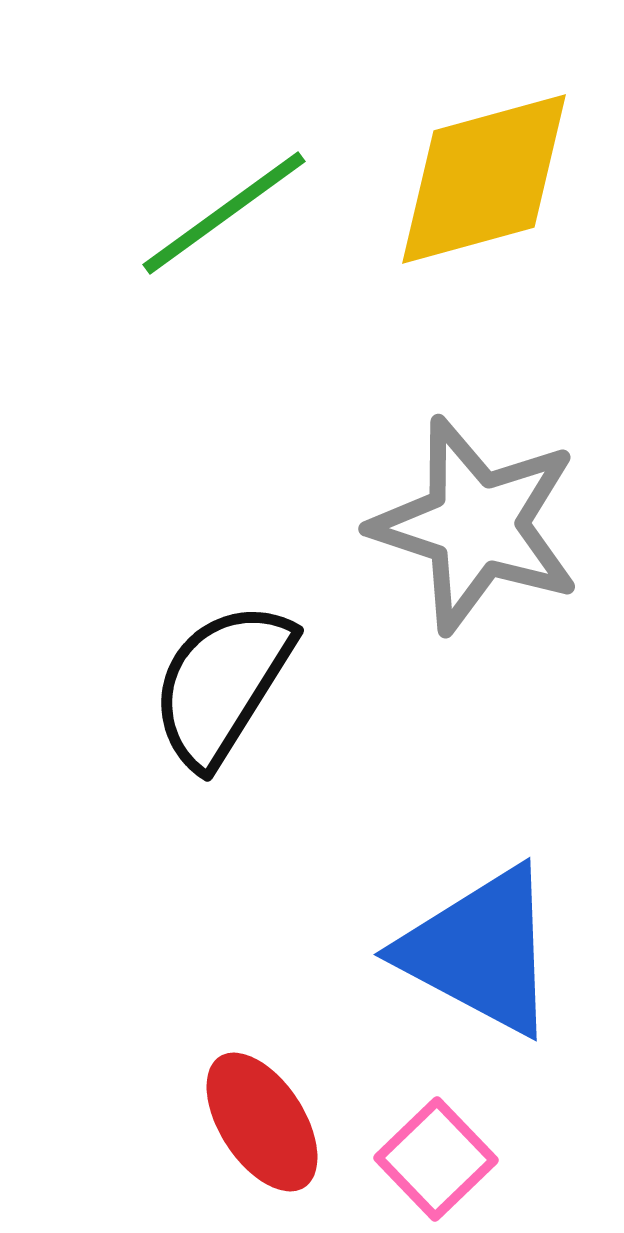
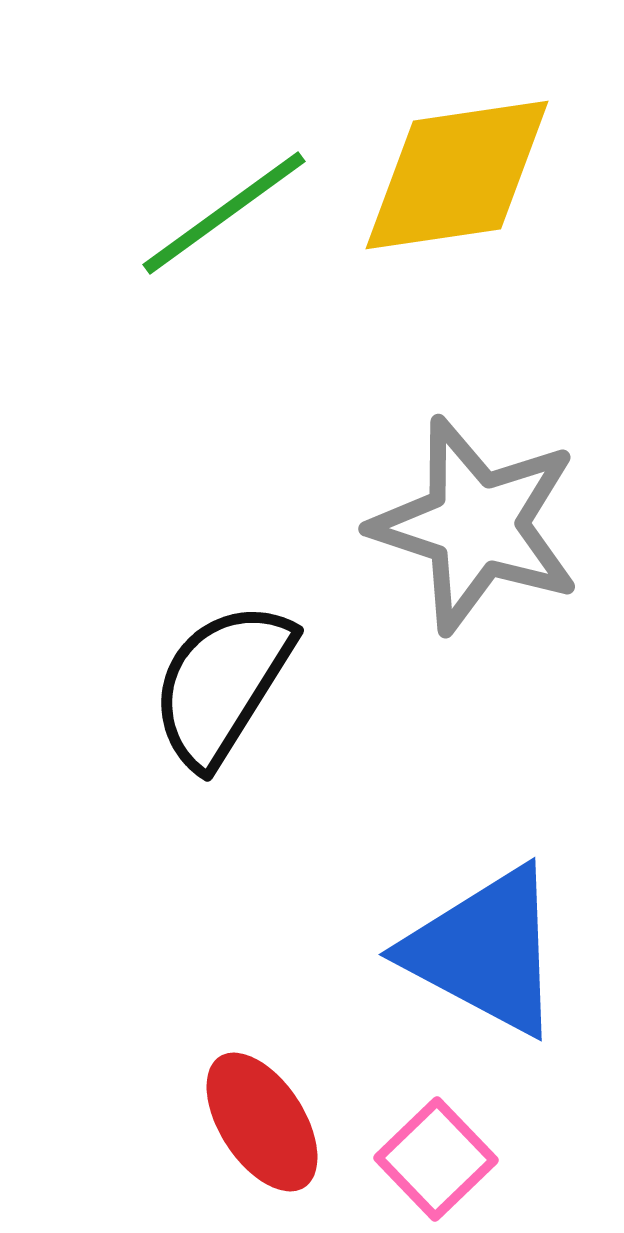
yellow diamond: moved 27 px left, 4 px up; rotated 7 degrees clockwise
blue triangle: moved 5 px right
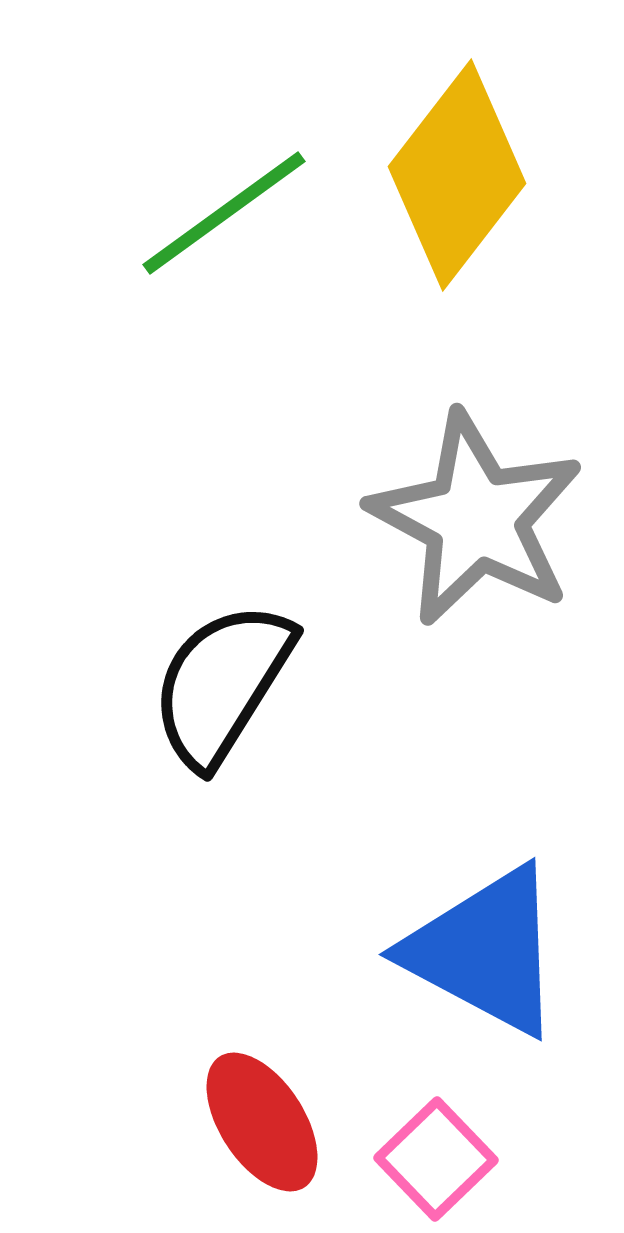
yellow diamond: rotated 44 degrees counterclockwise
gray star: moved 6 px up; rotated 10 degrees clockwise
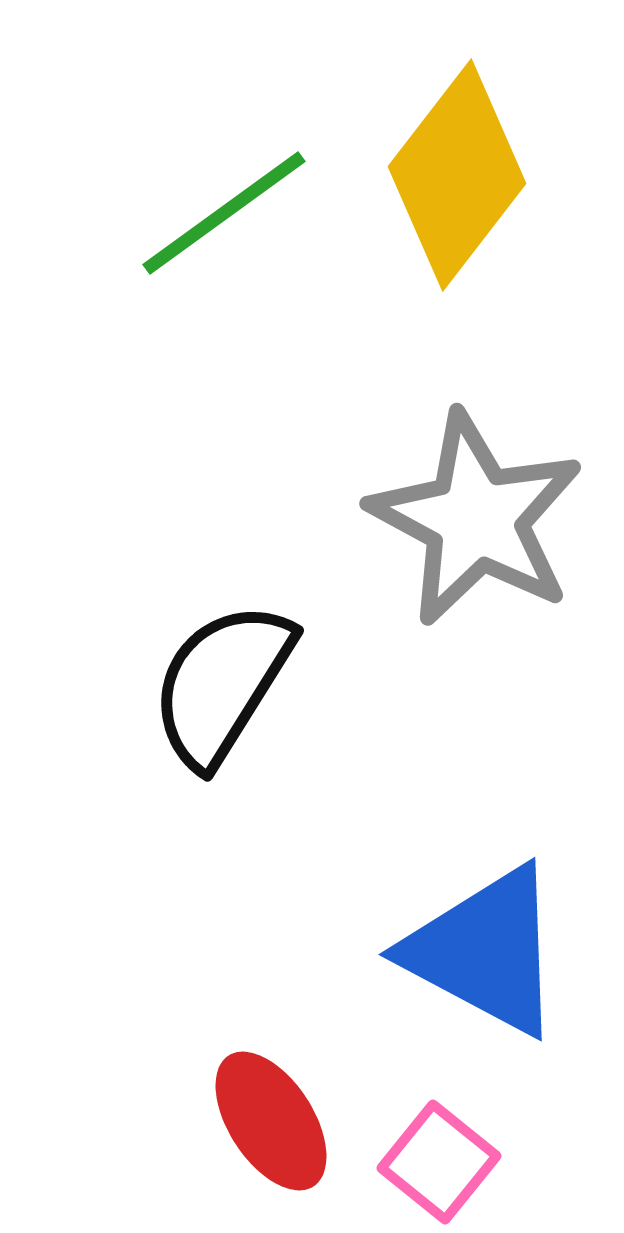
red ellipse: moved 9 px right, 1 px up
pink square: moved 3 px right, 3 px down; rotated 7 degrees counterclockwise
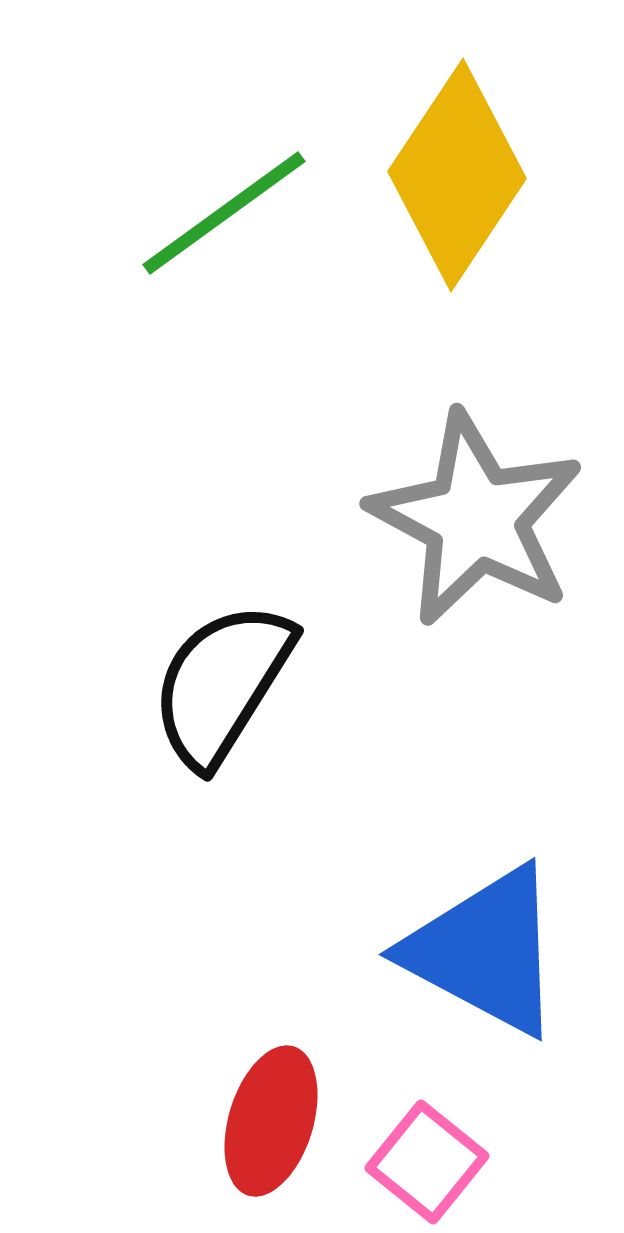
yellow diamond: rotated 4 degrees counterclockwise
red ellipse: rotated 50 degrees clockwise
pink square: moved 12 px left
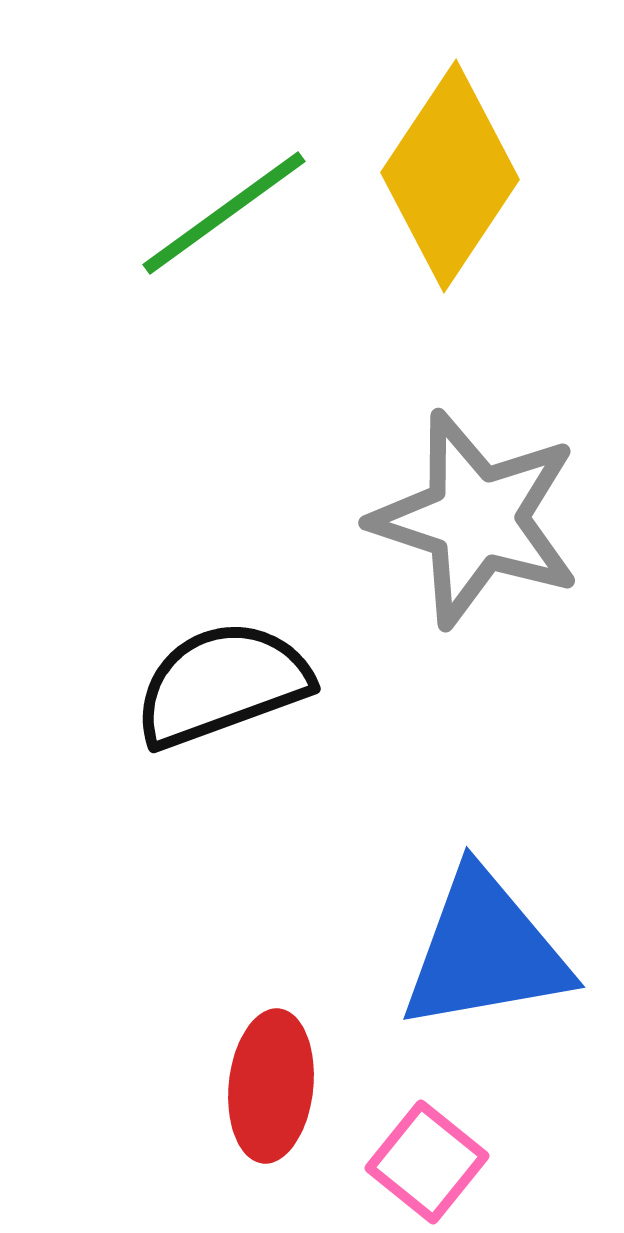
yellow diamond: moved 7 px left, 1 px down
gray star: rotated 10 degrees counterclockwise
black semicircle: rotated 38 degrees clockwise
blue triangle: rotated 38 degrees counterclockwise
red ellipse: moved 35 px up; rotated 11 degrees counterclockwise
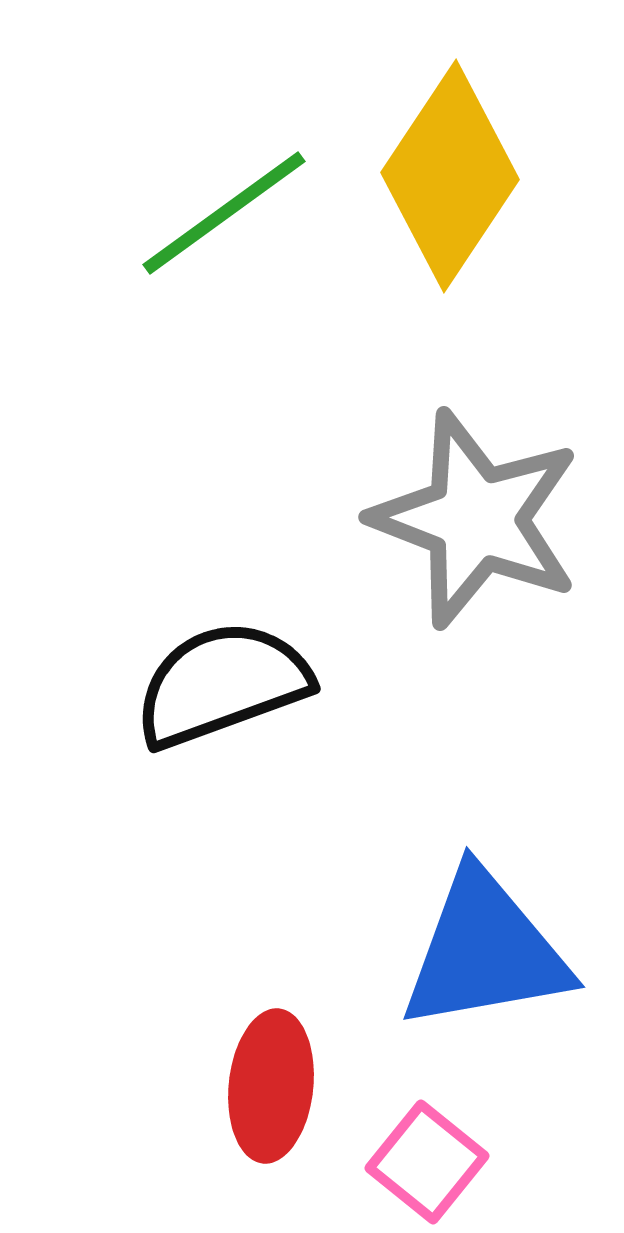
gray star: rotated 3 degrees clockwise
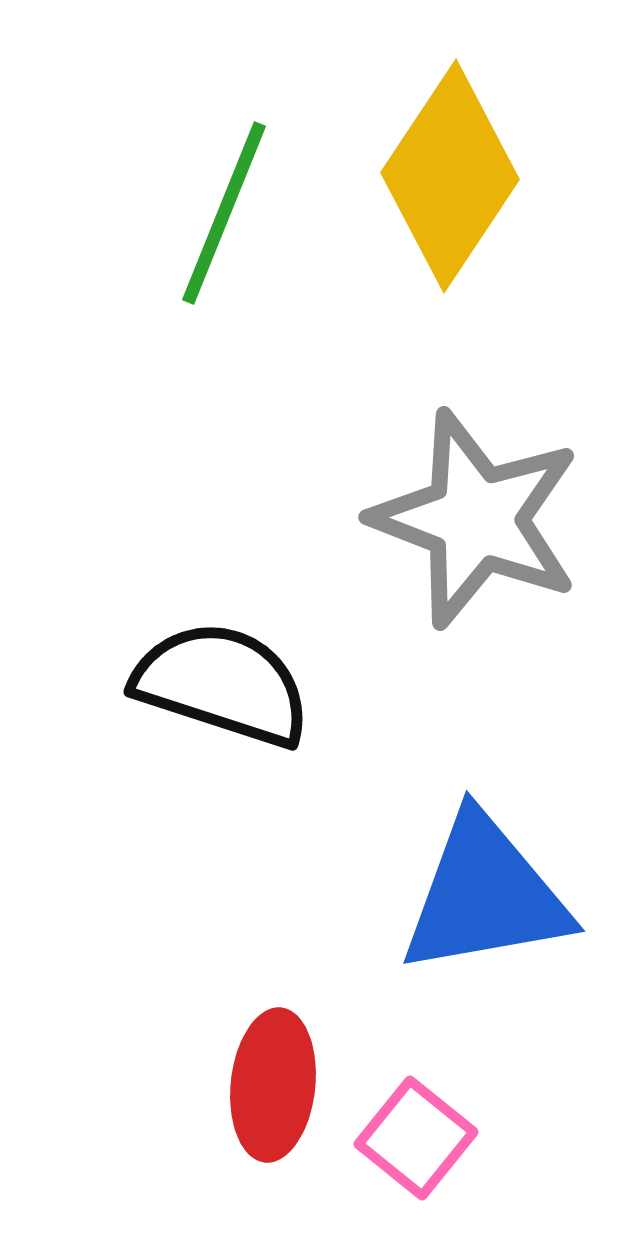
green line: rotated 32 degrees counterclockwise
black semicircle: rotated 38 degrees clockwise
blue triangle: moved 56 px up
red ellipse: moved 2 px right, 1 px up
pink square: moved 11 px left, 24 px up
